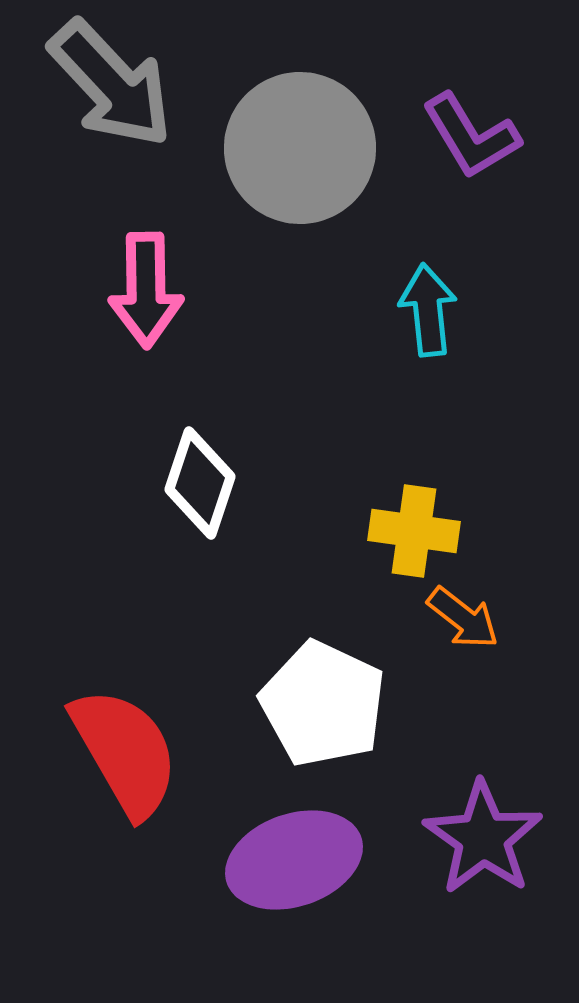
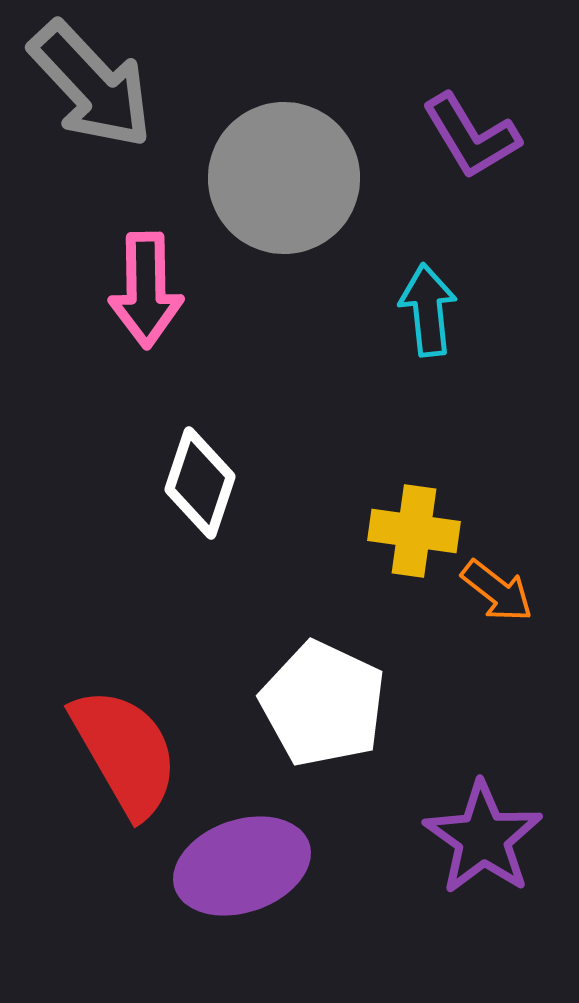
gray arrow: moved 20 px left, 1 px down
gray circle: moved 16 px left, 30 px down
orange arrow: moved 34 px right, 27 px up
purple ellipse: moved 52 px left, 6 px down
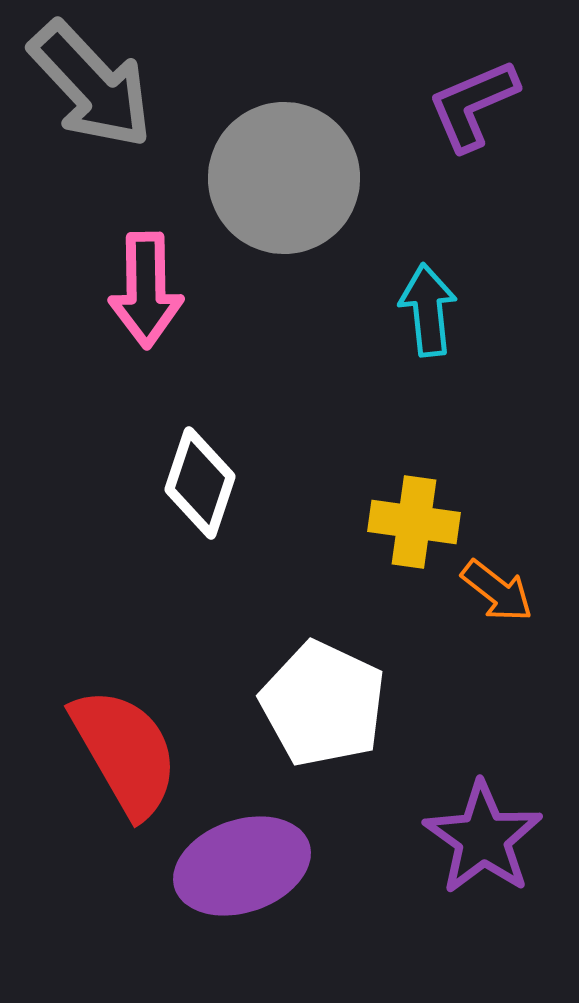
purple L-shape: moved 2 px right, 31 px up; rotated 98 degrees clockwise
yellow cross: moved 9 px up
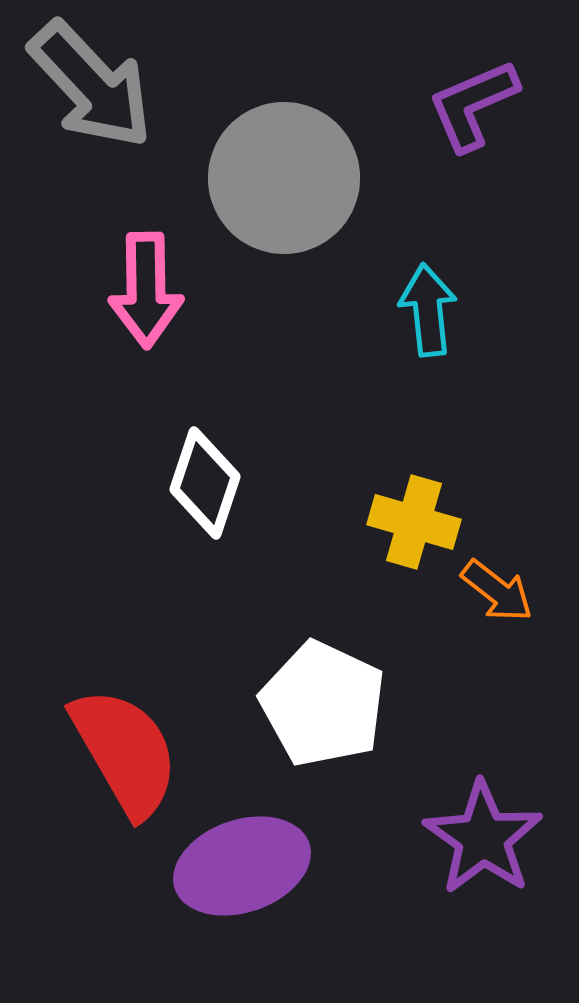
white diamond: moved 5 px right
yellow cross: rotated 8 degrees clockwise
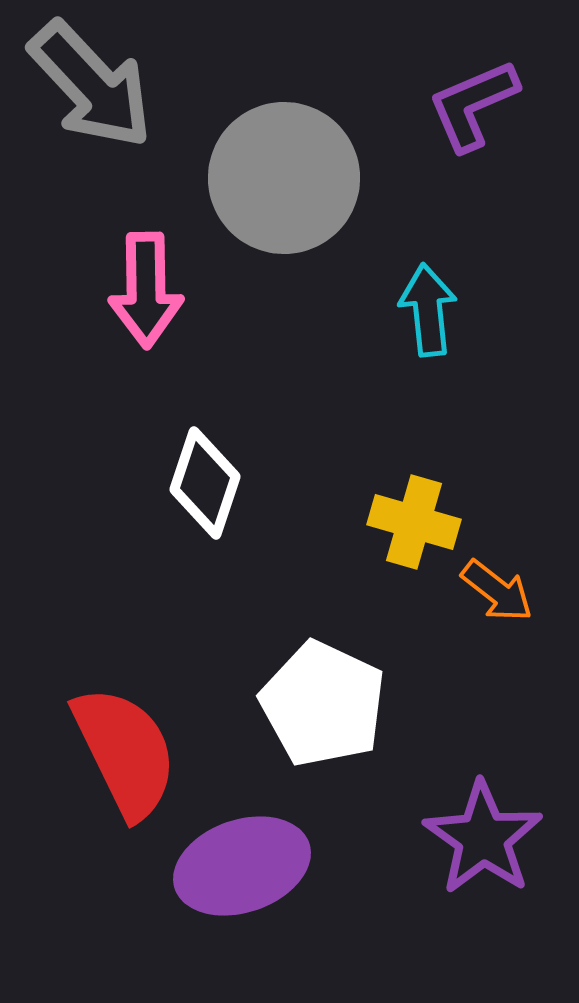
red semicircle: rotated 4 degrees clockwise
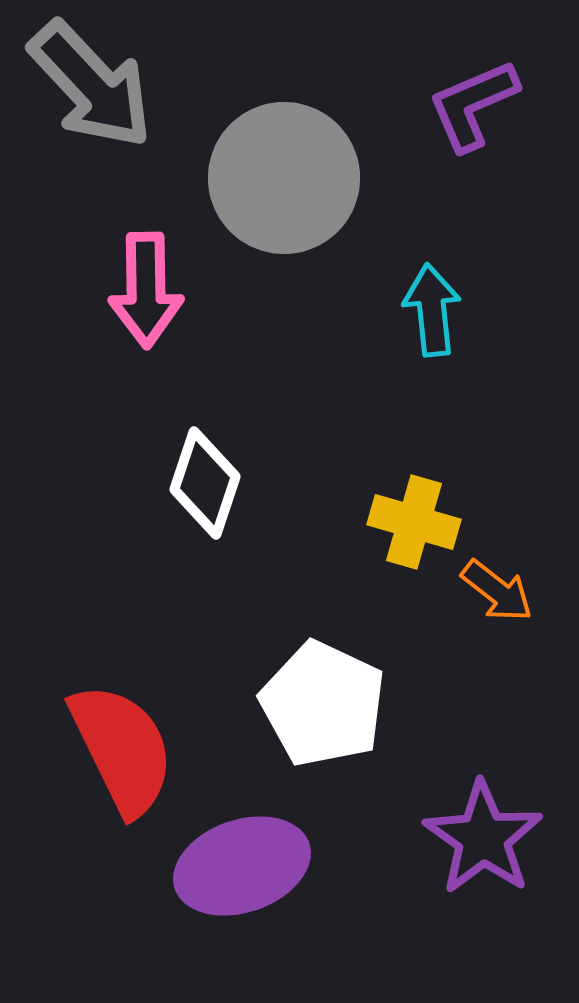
cyan arrow: moved 4 px right
red semicircle: moved 3 px left, 3 px up
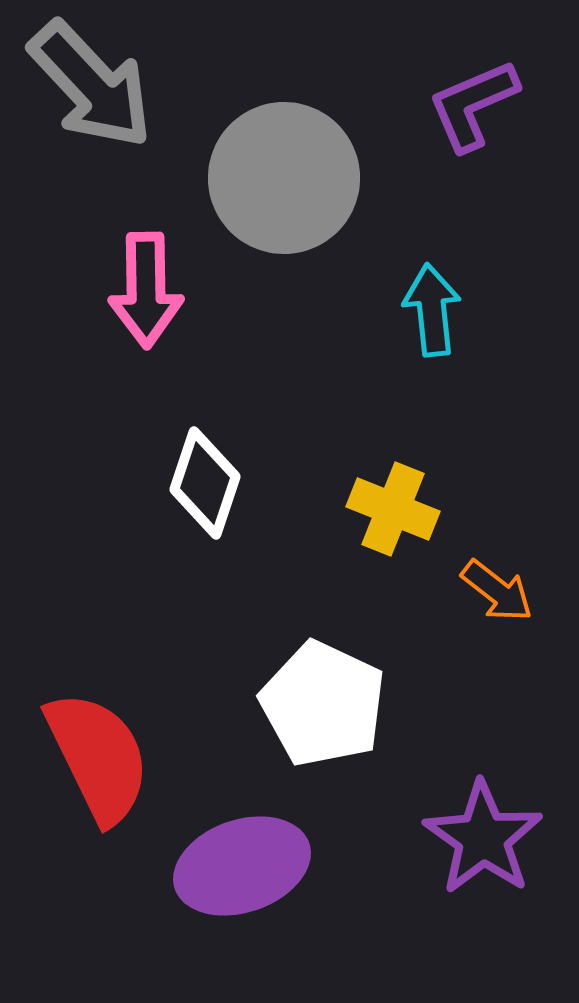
yellow cross: moved 21 px left, 13 px up; rotated 6 degrees clockwise
red semicircle: moved 24 px left, 8 px down
